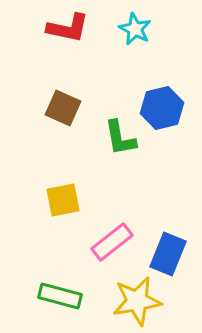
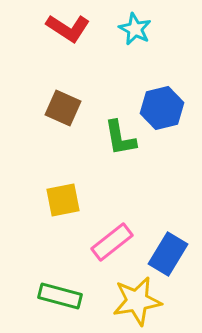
red L-shape: rotated 21 degrees clockwise
blue rectangle: rotated 9 degrees clockwise
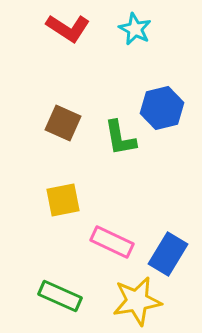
brown square: moved 15 px down
pink rectangle: rotated 63 degrees clockwise
green rectangle: rotated 9 degrees clockwise
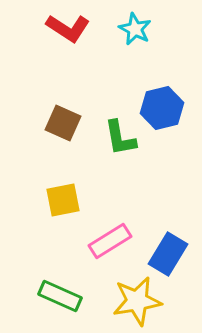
pink rectangle: moved 2 px left, 1 px up; rotated 57 degrees counterclockwise
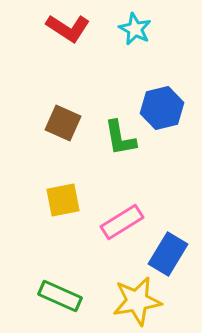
pink rectangle: moved 12 px right, 19 px up
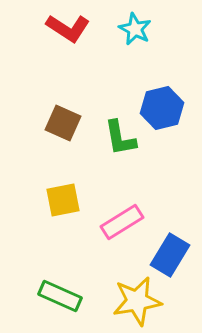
blue rectangle: moved 2 px right, 1 px down
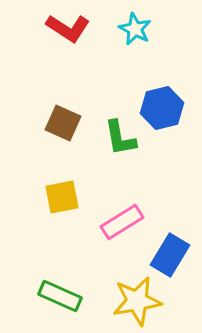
yellow square: moved 1 px left, 3 px up
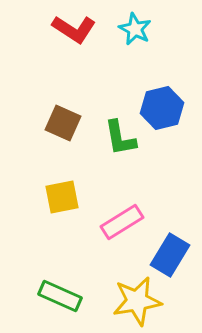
red L-shape: moved 6 px right, 1 px down
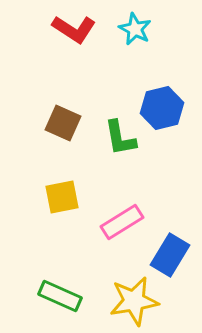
yellow star: moved 3 px left
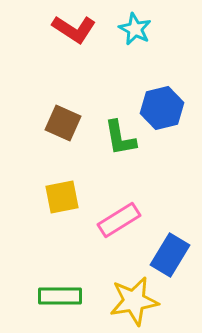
pink rectangle: moved 3 px left, 2 px up
green rectangle: rotated 24 degrees counterclockwise
